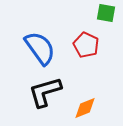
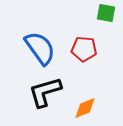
red pentagon: moved 2 px left, 4 px down; rotated 20 degrees counterclockwise
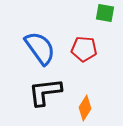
green square: moved 1 px left
black L-shape: rotated 9 degrees clockwise
orange diamond: rotated 35 degrees counterclockwise
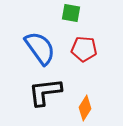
green square: moved 34 px left
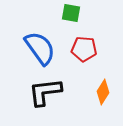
orange diamond: moved 18 px right, 16 px up
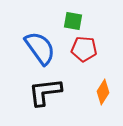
green square: moved 2 px right, 8 px down
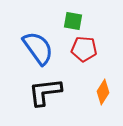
blue semicircle: moved 2 px left
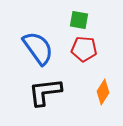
green square: moved 6 px right, 1 px up
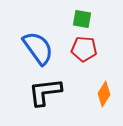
green square: moved 3 px right, 1 px up
orange diamond: moved 1 px right, 2 px down
